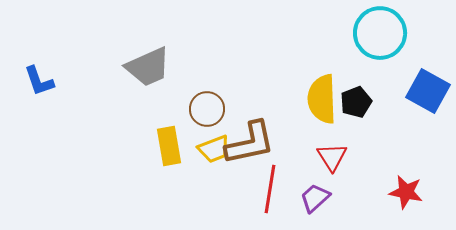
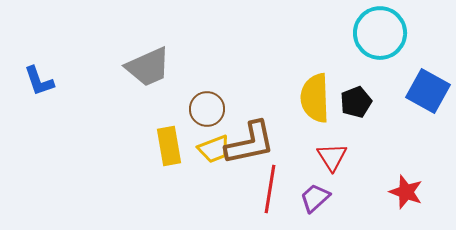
yellow semicircle: moved 7 px left, 1 px up
red star: rotated 8 degrees clockwise
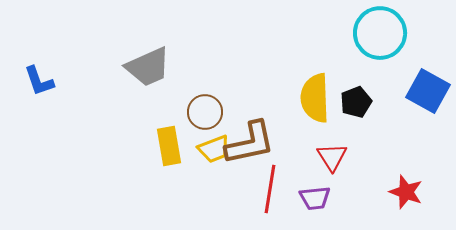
brown circle: moved 2 px left, 3 px down
purple trapezoid: rotated 144 degrees counterclockwise
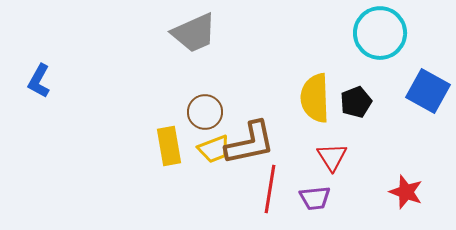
gray trapezoid: moved 46 px right, 34 px up
blue L-shape: rotated 48 degrees clockwise
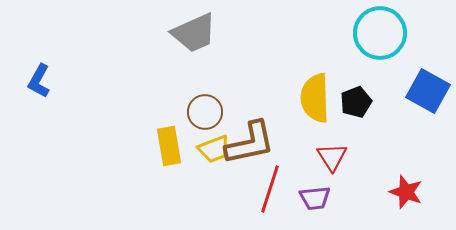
red line: rotated 9 degrees clockwise
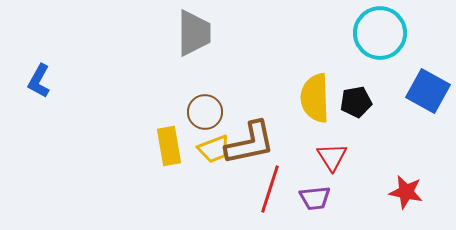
gray trapezoid: rotated 66 degrees counterclockwise
black pentagon: rotated 12 degrees clockwise
red star: rotated 8 degrees counterclockwise
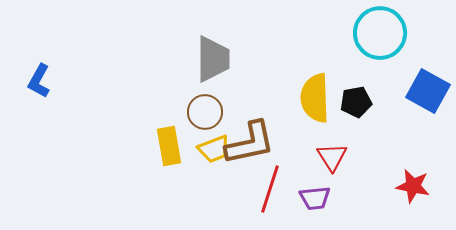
gray trapezoid: moved 19 px right, 26 px down
red star: moved 7 px right, 6 px up
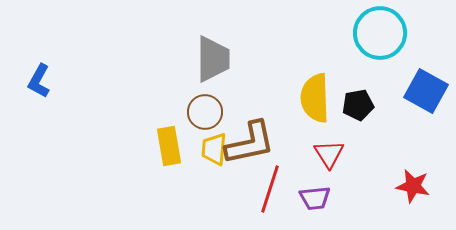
blue square: moved 2 px left
black pentagon: moved 2 px right, 3 px down
yellow trapezoid: rotated 116 degrees clockwise
red triangle: moved 3 px left, 3 px up
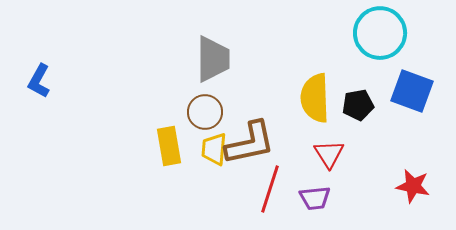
blue square: moved 14 px left; rotated 9 degrees counterclockwise
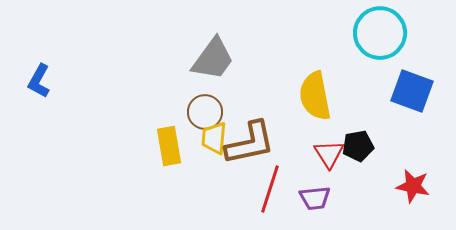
gray trapezoid: rotated 36 degrees clockwise
yellow semicircle: moved 2 px up; rotated 9 degrees counterclockwise
black pentagon: moved 41 px down
yellow trapezoid: moved 11 px up
